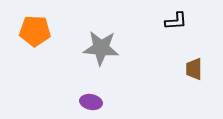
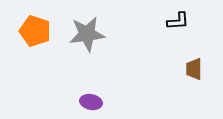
black L-shape: moved 2 px right
orange pentagon: rotated 16 degrees clockwise
gray star: moved 14 px left, 14 px up; rotated 12 degrees counterclockwise
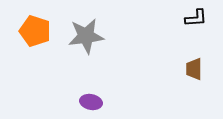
black L-shape: moved 18 px right, 3 px up
gray star: moved 1 px left, 2 px down
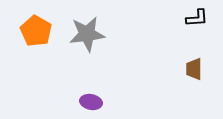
black L-shape: moved 1 px right
orange pentagon: moved 1 px right; rotated 12 degrees clockwise
gray star: moved 1 px right, 2 px up
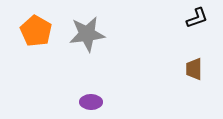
black L-shape: rotated 15 degrees counterclockwise
purple ellipse: rotated 10 degrees counterclockwise
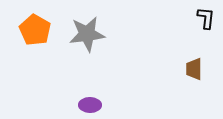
black L-shape: moved 9 px right; rotated 65 degrees counterclockwise
orange pentagon: moved 1 px left, 1 px up
purple ellipse: moved 1 px left, 3 px down
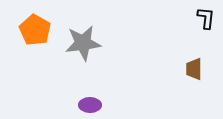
gray star: moved 4 px left, 9 px down
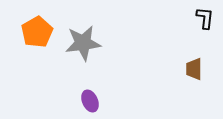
black L-shape: moved 1 px left
orange pentagon: moved 2 px right, 2 px down; rotated 12 degrees clockwise
purple ellipse: moved 4 px up; rotated 65 degrees clockwise
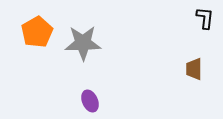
gray star: rotated 6 degrees clockwise
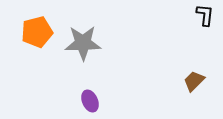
black L-shape: moved 3 px up
orange pentagon: rotated 16 degrees clockwise
brown trapezoid: moved 12 px down; rotated 45 degrees clockwise
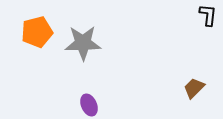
black L-shape: moved 3 px right
brown trapezoid: moved 7 px down
purple ellipse: moved 1 px left, 4 px down
